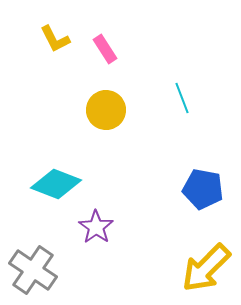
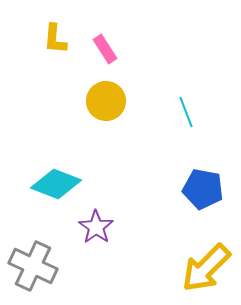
yellow L-shape: rotated 32 degrees clockwise
cyan line: moved 4 px right, 14 px down
yellow circle: moved 9 px up
gray cross: moved 4 px up; rotated 9 degrees counterclockwise
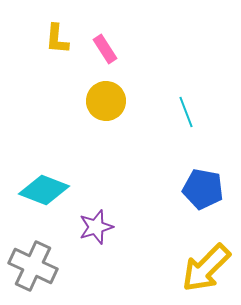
yellow L-shape: moved 2 px right
cyan diamond: moved 12 px left, 6 px down
purple star: rotated 20 degrees clockwise
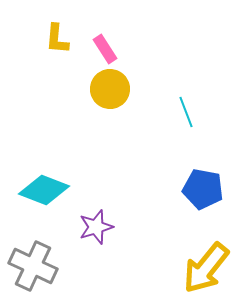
yellow circle: moved 4 px right, 12 px up
yellow arrow: rotated 6 degrees counterclockwise
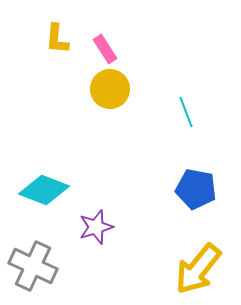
blue pentagon: moved 7 px left
yellow arrow: moved 8 px left, 1 px down
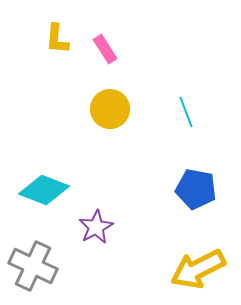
yellow circle: moved 20 px down
purple star: rotated 12 degrees counterclockwise
yellow arrow: rotated 24 degrees clockwise
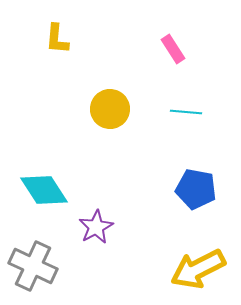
pink rectangle: moved 68 px right
cyan line: rotated 64 degrees counterclockwise
cyan diamond: rotated 36 degrees clockwise
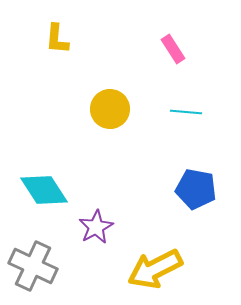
yellow arrow: moved 43 px left
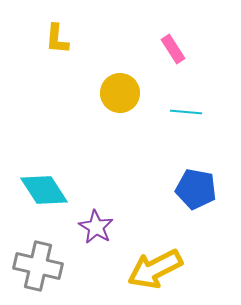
yellow circle: moved 10 px right, 16 px up
purple star: rotated 12 degrees counterclockwise
gray cross: moved 5 px right; rotated 12 degrees counterclockwise
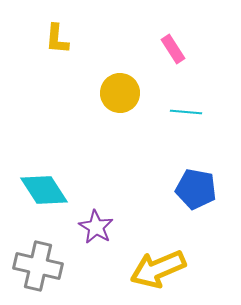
yellow arrow: moved 3 px right; rotated 4 degrees clockwise
